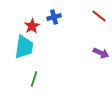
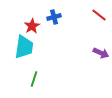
red line: moved 1 px up
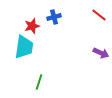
red star: rotated 14 degrees clockwise
green line: moved 5 px right, 3 px down
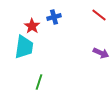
red star: rotated 21 degrees counterclockwise
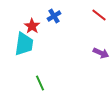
blue cross: moved 1 px up; rotated 16 degrees counterclockwise
cyan trapezoid: moved 3 px up
green line: moved 1 px right, 1 px down; rotated 42 degrees counterclockwise
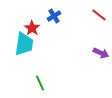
red star: moved 2 px down
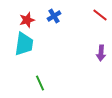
red line: moved 1 px right
red star: moved 5 px left, 8 px up; rotated 21 degrees clockwise
purple arrow: rotated 70 degrees clockwise
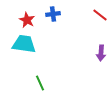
blue cross: moved 1 px left, 2 px up; rotated 24 degrees clockwise
red star: rotated 28 degrees counterclockwise
cyan trapezoid: rotated 90 degrees counterclockwise
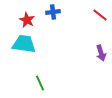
blue cross: moved 2 px up
purple arrow: rotated 21 degrees counterclockwise
